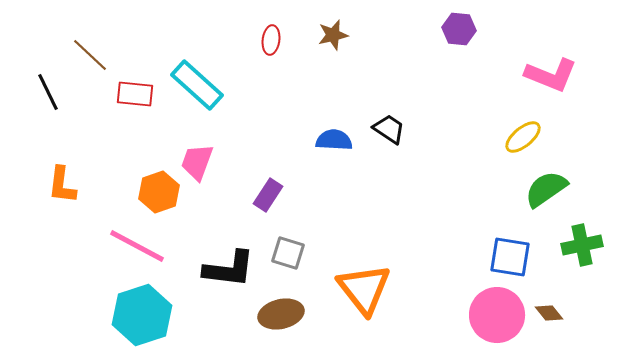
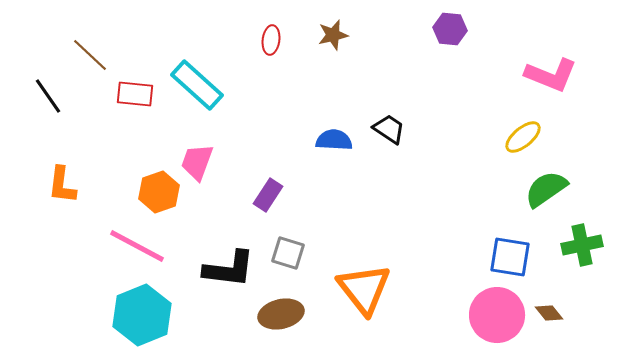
purple hexagon: moved 9 px left
black line: moved 4 px down; rotated 9 degrees counterclockwise
cyan hexagon: rotated 4 degrees counterclockwise
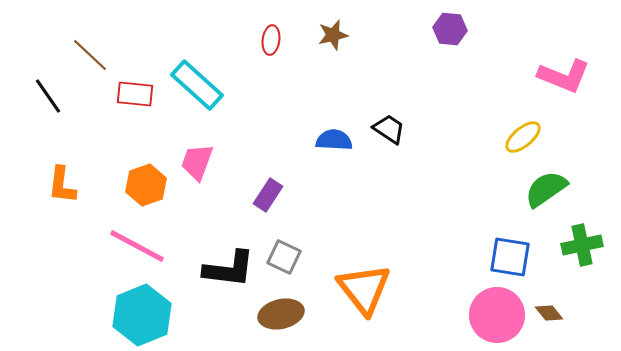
pink L-shape: moved 13 px right, 1 px down
orange hexagon: moved 13 px left, 7 px up
gray square: moved 4 px left, 4 px down; rotated 8 degrees clockwise
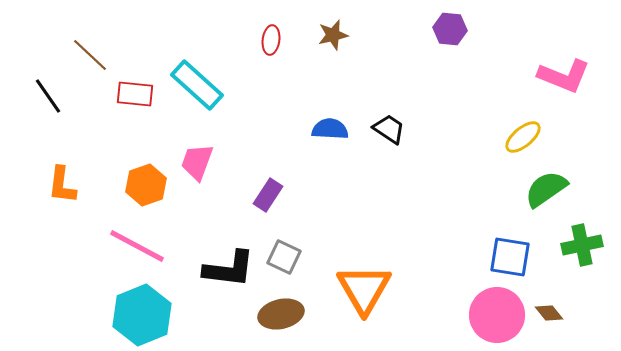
blue semicircle: moved 4 px left, 11 px up
orange triangle: rotated 8 degrees clockwise
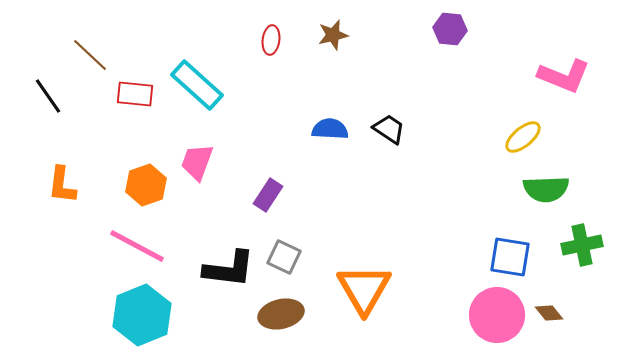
green semicircle: rotated 147 degrees counterclockwise
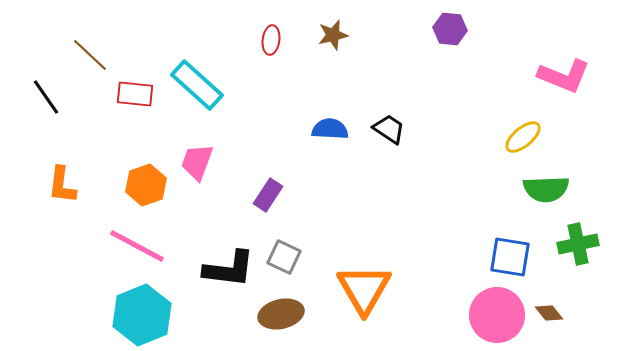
black line: moved 2 px left, 1 px down
green cross: moved 4 px left, 1 px up
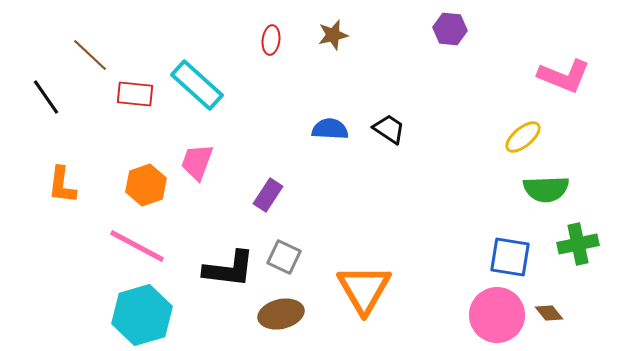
cyan hexagon: rotated 6 degrees clockwise
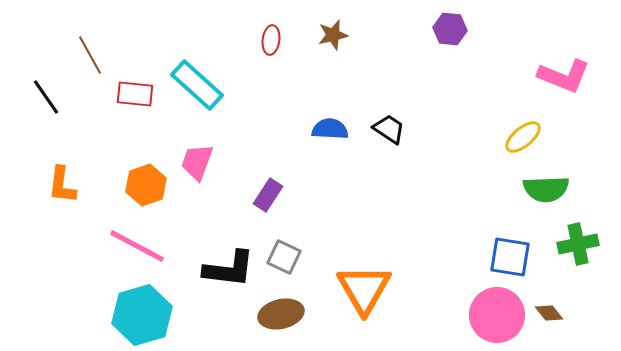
brown line: rotated 18 degrees clockwise
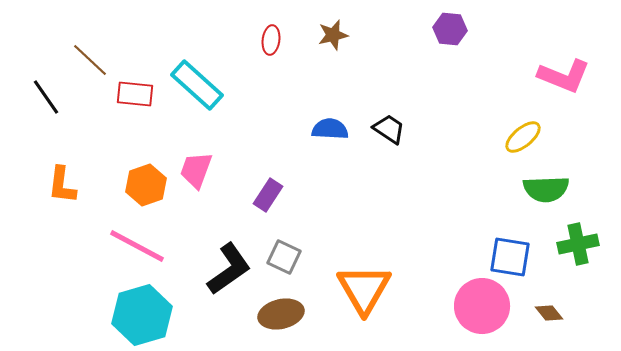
brown line: moved 5 px down; rotated 18 degrees counterclockwise
pink trapezoid: moved 1 px left, 8 px down
black L-shape: rotated 42 degrees counterclockwise
pink circle: moved 15 px left, 9 px up
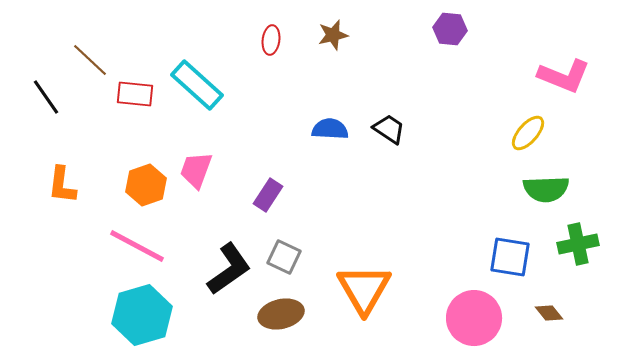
yellow ellipse: moved 5 px right, 4 px up; rotated 9 degrees counterclockwise
pink circle: moved 8 px left, 12 px down
